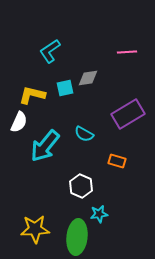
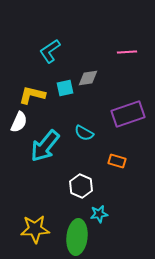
purple rectangle: rotated 12 degrees clockwise
cyan semicircle: moved 1 px up
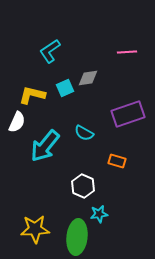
cyan square: rotated 12 degrees counterclockwise
white semicircle: moved 2 px left
white hexagon: moved 2 px right
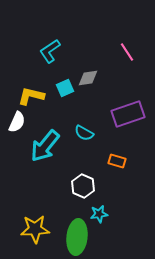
pink line: rotated 60 degrees clockwise
yellow L-shape: moved 1 px left, 1 px down
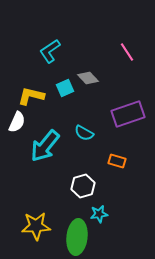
gray diamond: rotated 55 degrees clockwise
white hexagon: rotated 20 degrees clockwise
yellow star: moved 1 px right, 3 px up
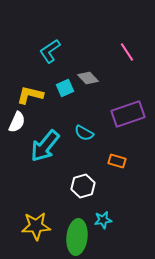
yellow L-shape: moved 1 px left, 1 px up
cyan star: moved 4 px right, 6 px down
